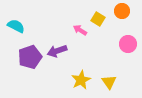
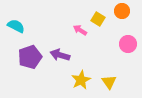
purple arrow: moved 3 px right, 4 px down; rotated 36 degrees clockwise
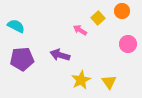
yellow square: moved 1 px up; rotated 16 degrees clockwise
purple pentagon: moved 8 px left, 2 px down; rotated 15 degrees clockwise
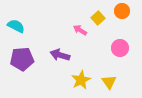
pink circle: moved 8 px left, 4 px down
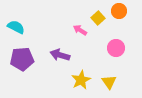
orange circle: moved 3 px left
cyan semicircle: moved 1 px down
pink circle: moved 4 px left
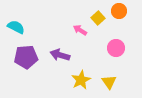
purple pentagon: moved 4 px right, 2 px up
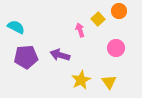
yellow square: moved 1 px down
pink arrow: rotated 40 degrees clockwise
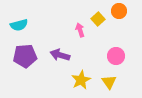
cyan semicircle: moved 3 px right, 2 px up; rotated 138 degrees clockwise
pink circle: moved 8 px down
purple pentagon: moved 1 px left, 1 px up
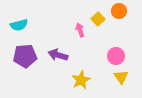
purple arrow: moved 2 px left
yellow triangle: moved 12 px right, 5 px up
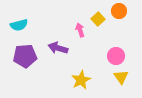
purple arrow: moved 7 px up
